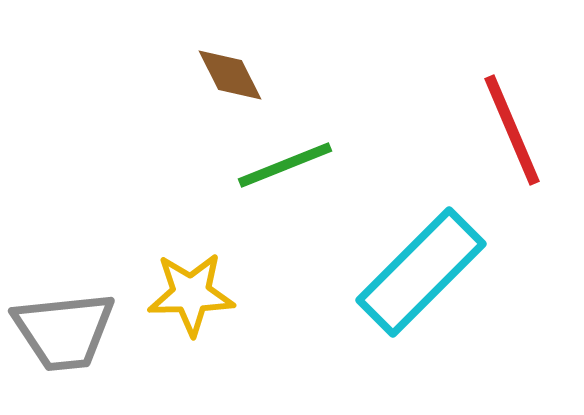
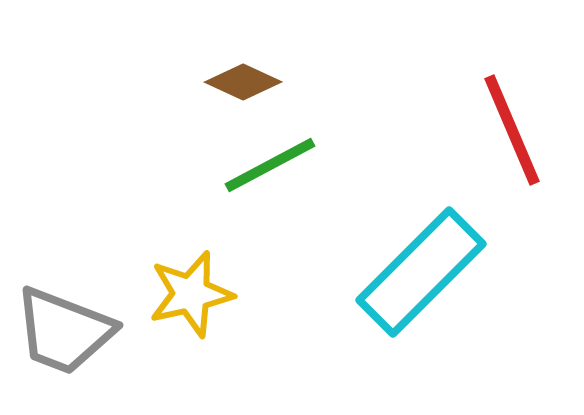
brown diamond: moved 13 px right, 7 px down; rotated 38 degrees counterclockwise
green line: moved 15 px left; rotated 6 degrees counterclockwise
yellow star: rotated 12 degrees counterclockwise
gray trapezoid: rotated 27 degrees clockwise
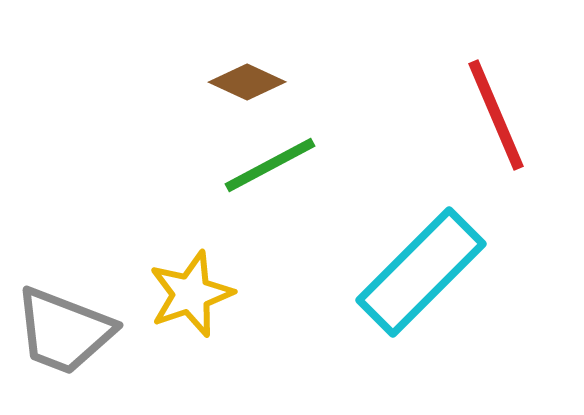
brown diamond: moved 4 px right
red line: moved 16 px left, 15 px up
yellow star: rotated 6 degrees counterclockwise
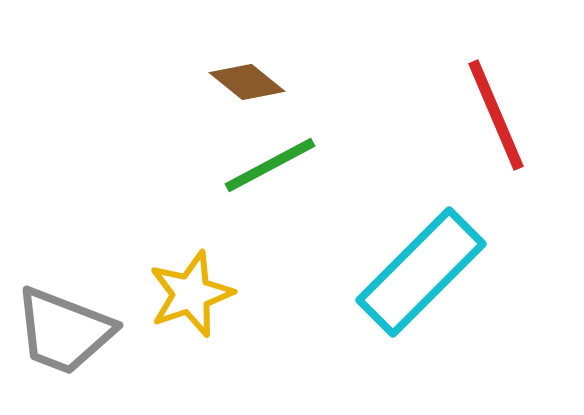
brown diamond: rotated 14 degrees clockwise
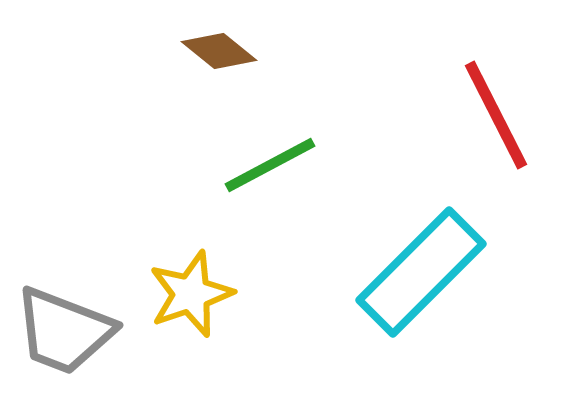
brown diamond: moved 28 px left, 31 px up
red line: rotated 4 degrees counterclockwise
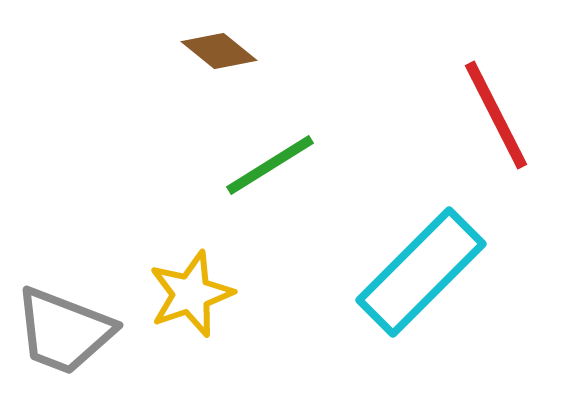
green line: rotated 4 degrees counterclockwise
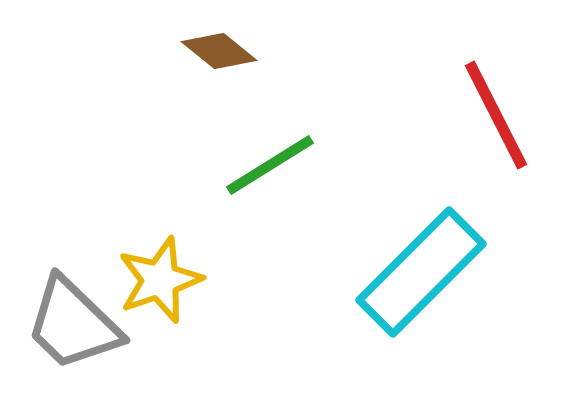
yellow star: moved 31 px left, 14 px up
gray trapezoid: moved 9 px right, 7 px up; rotated 23 degrees clockwise
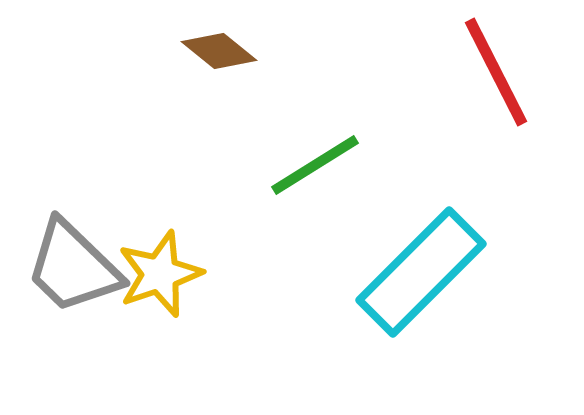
red line: moved 43 px up
green line: moved 45 px right
yellow star: moved 6 px up
gray trapezoid: moved 57 px up
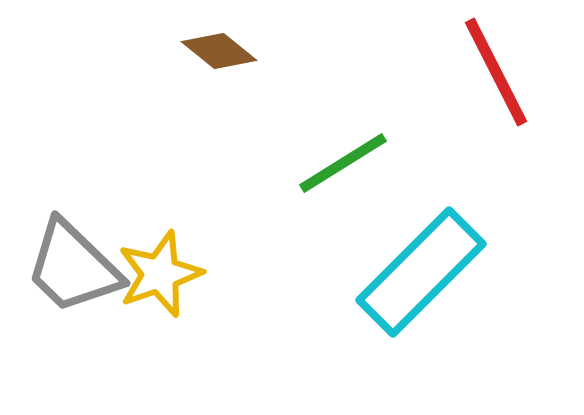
green line: moved 28 px right, 2 px up
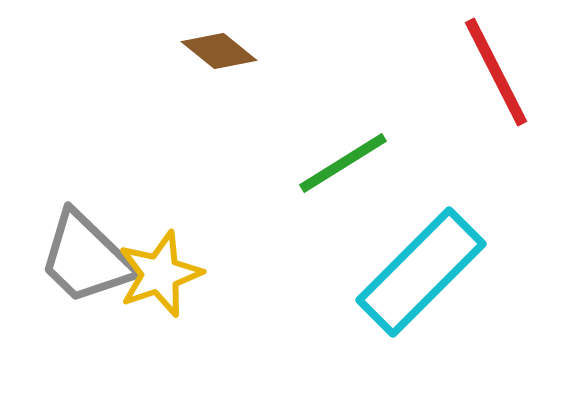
gray trapezoid: moved 13 px right, 9 px up
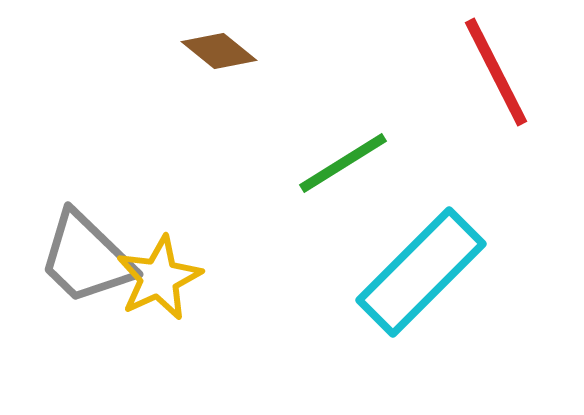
yellow star: moved 1 px left, 4 px down; rotated 6 degrees counterclockwise
